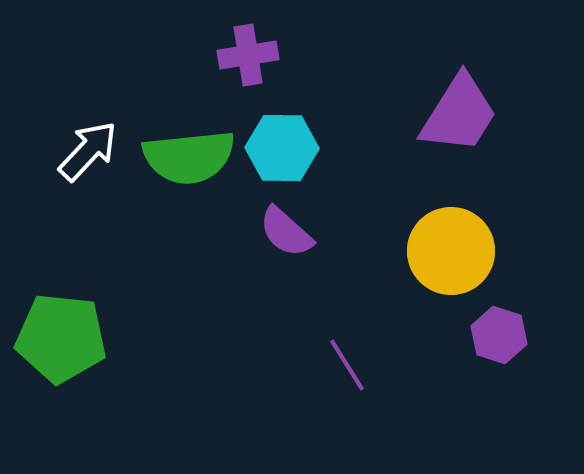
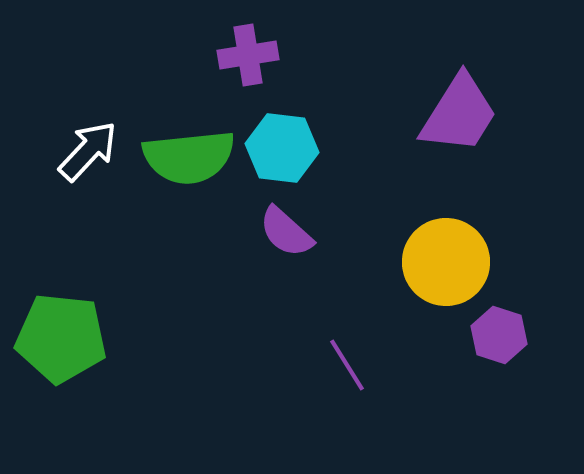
cyan hexagon: rotated 6 degrees clockwise
yellow circle: moved 5 px left, 11 px down
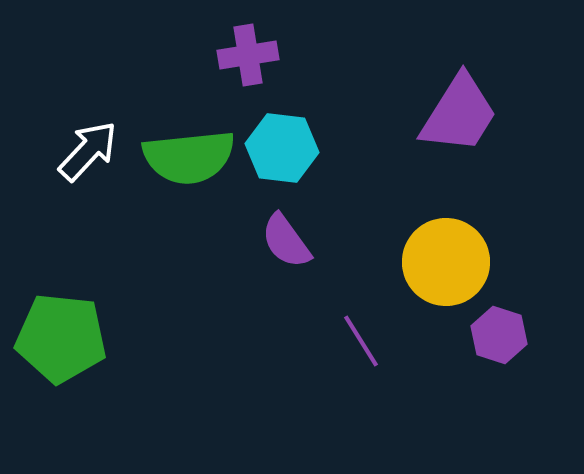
purple semicircle: moved 9 px down; rotated 12 degrees clockwise
purple line: moved 14 px right, 24 px up
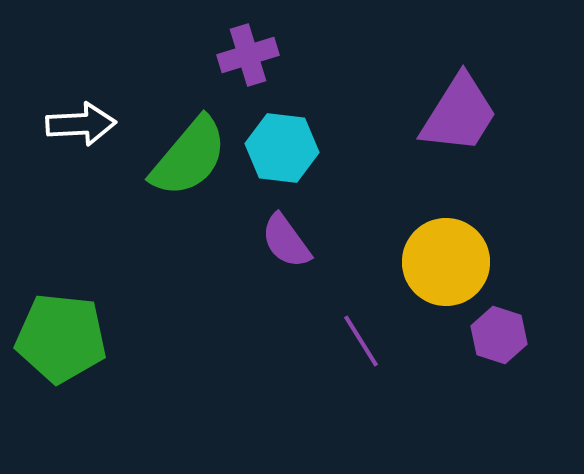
purple cross: rotated 8 degrees counterclockwise
white arrow: moved 7 px left, 27 px up; rotated 44 degrees clockwise
green semicircle: rotated 44 degrees counterclockwise
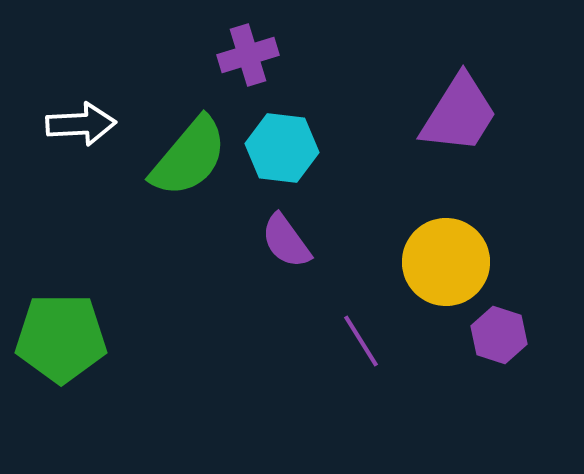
green pentagon: rotated 6 degrees counterclockwise
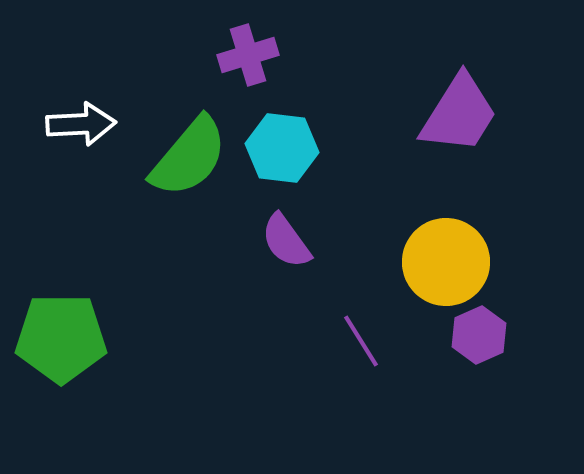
purple hexagon: moved 20 px left; rotated 18 degrees clockwise
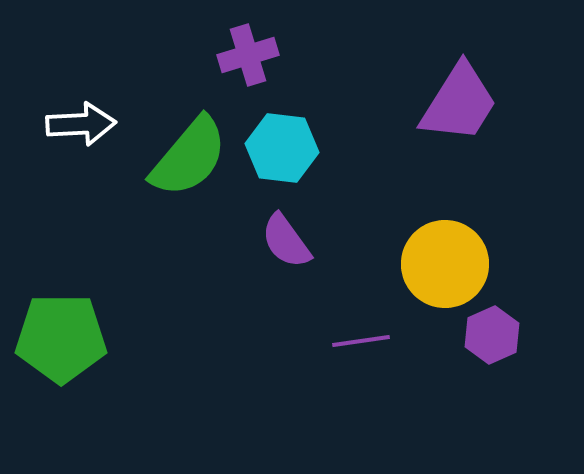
purple trapezoid: moved 11 px up
yellow circle: moved 1 px left, 2 px down
purple hexagon: moved 13 px right
purple line: rotated 66 degrees counterclockwise
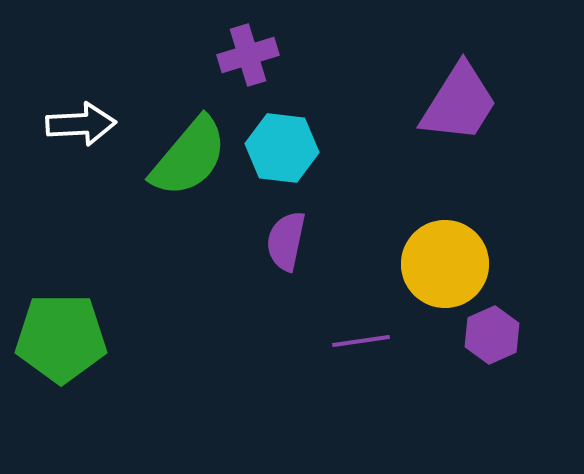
purple semicircle: rotated 48 degrees clockwise
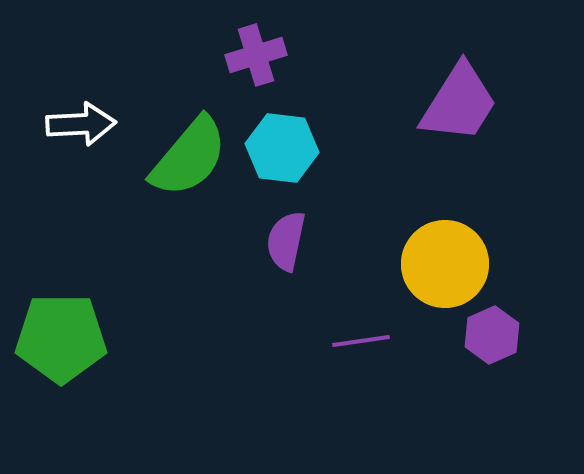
purple cross: moved 8 px right
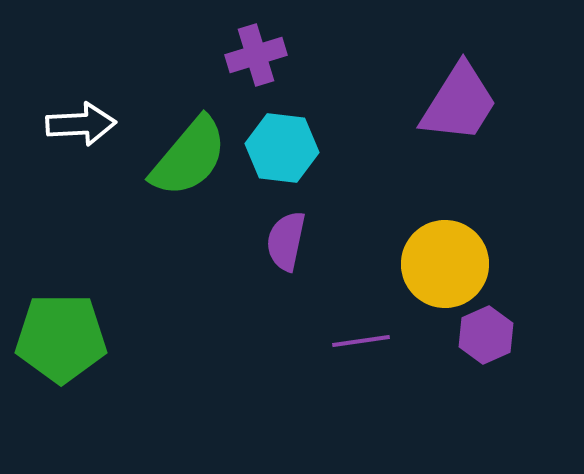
purple hexagon: moved 6 px left
